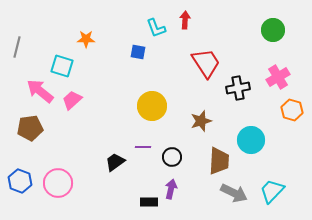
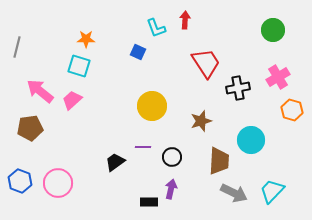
blue square: rotated 14 degrees clockwise
cyan square: moved 17 px right
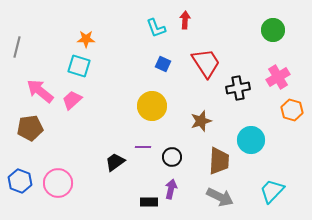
blue square: moved 25 px right, 12 px down
gray arrow: moved 14 px left, 4 px down
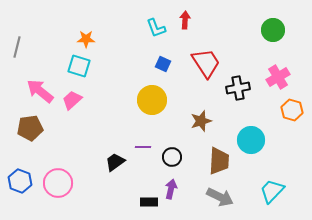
yellow circle: moved 6 px up
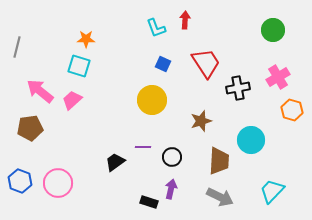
black rectangle: rotated 18 degrees clockwise
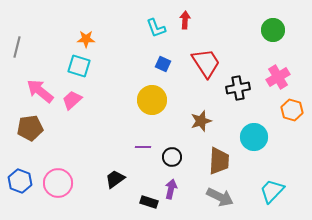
cyan circle: moved 3 px right, 3 px up
black trapezoid: moved 17 px down
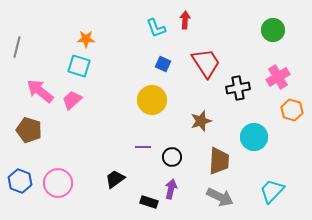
brown pentagon: moved 1 px left, 2 px down; rotated 25 degrees clockwise
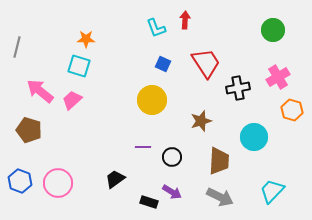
purple arrow: moved 1 px right, 3 px down; rotated 108 degrees clockwise
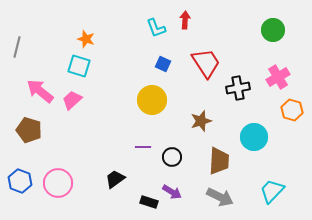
orange star: rotated 18 degrees clockwise
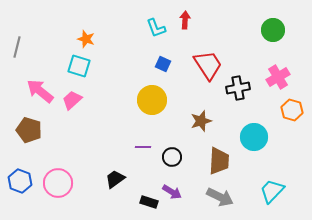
red trapezoid: moved 2 px right, 2 px down
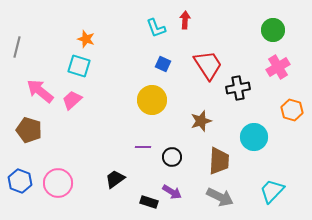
pink cross: moved 10 px up
